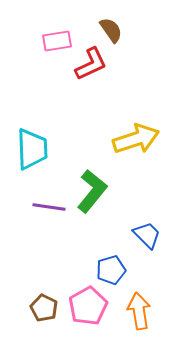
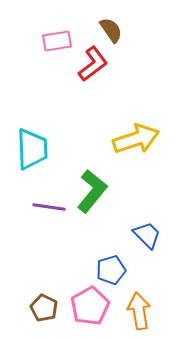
red L-shape: moved 2 px right; rotated 12 degrees counterclockwise
pink pentagon: moved 2 px right
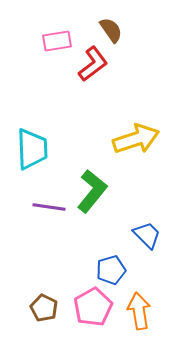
pink pentagon: moved 3 px right, 1 px down
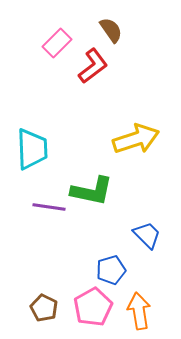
pink rectangle: moved 2 px down; rotated 36 degrees counterclockwise
red L-shape: moved 2 px down
green L-shape: rotated 63 degrees clockwise
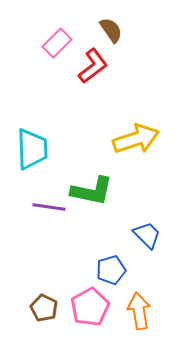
pink pentagon: moved 3 px left
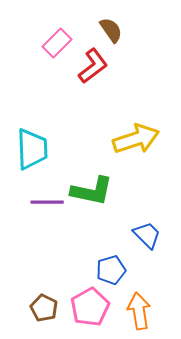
purple line: moved 2 px left, 5 px up; rotated 8 degrees counterclockwise
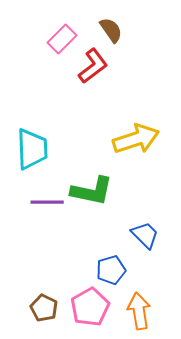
pink rectangle: moved 5 px right, 4 px up
blue trapezoid: moved 2 px left
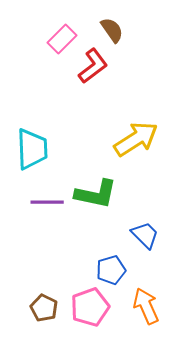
brown semicircle: moved 1 px right
yellow arrow: rotated 15 degrees counterclockwise
green L-shape: moved 4 px right, 3 px down
pink pentagon: rotated 9 degrees clockwise
orange arrow: moved 7 px right, 5 px up; rotated 15 degrees counterclockwise
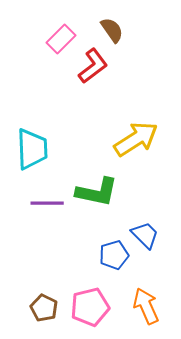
pink rectangle: moved 1 px left
green L-shape: moved 1 px right, 2 px up
purple line: moved 1 px down
blue pentagon: moved 3 px right, 15 px up
pink pentagon: rotated 6 degrees clockwise
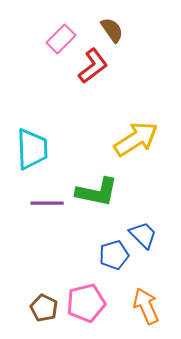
blue trapezoid: moved 2 px left
pink pentagon: moved 4 px left, 4 px up
